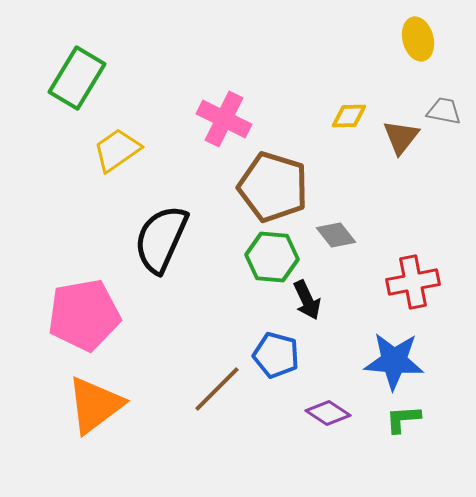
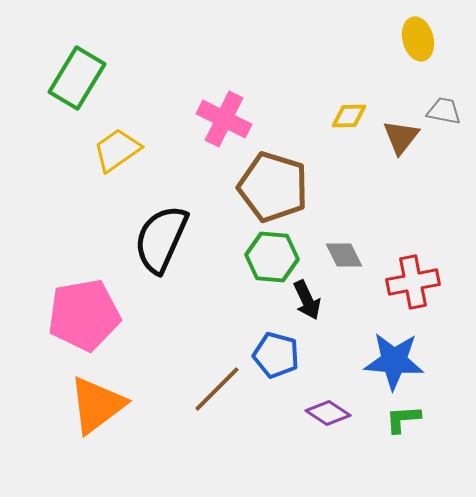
gray diamond: moved 8 px right, 20 px down; rotated 12 degrees clockwise
orange triangle: moved 2 px right
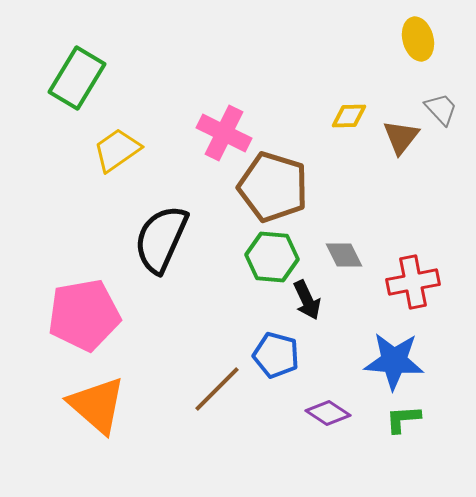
gray trapezoid: moved 3 px left, 2 px up; rotated 36 degrees clockwise
pink cross: moved 14 px down
orange triangle: rotated 42 degrees counterclockwise
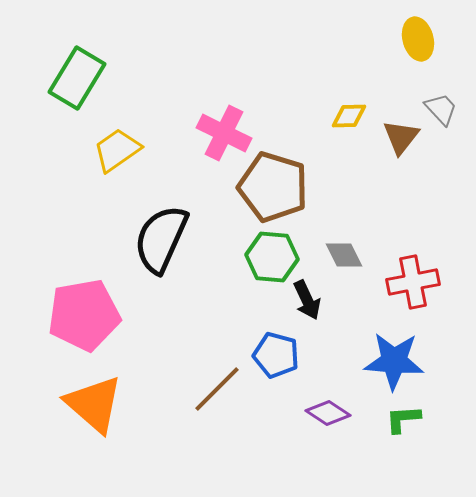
orange triangle: moved 3 px left, 1 px up
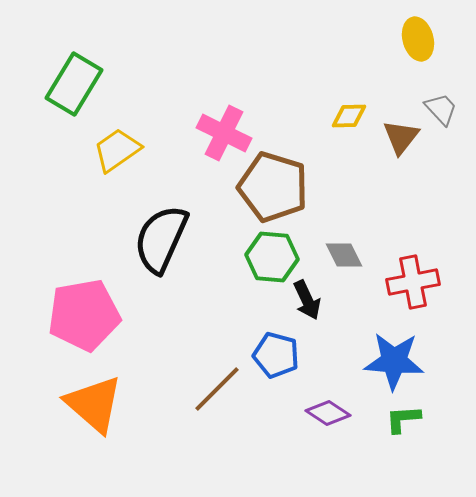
green rectangle: moved 3 px left, 6 px down
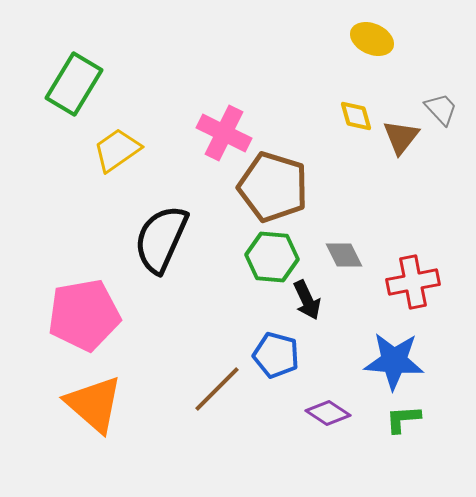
yellow ellipse: moved 46 px left; rotated 51 degrees counterclockwise
yellow diamond: moved 7 px right; rotated 75 degrees clockwise
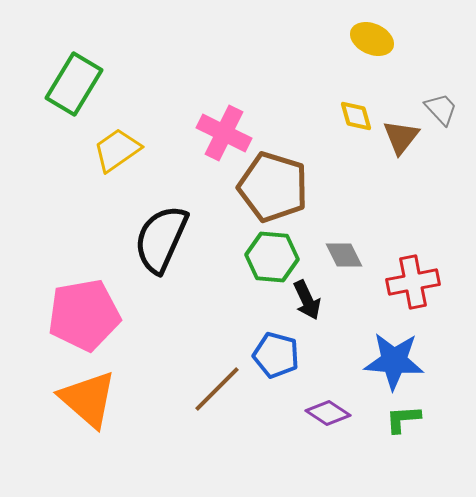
orange triangle: moved 6 px left, 5 px up
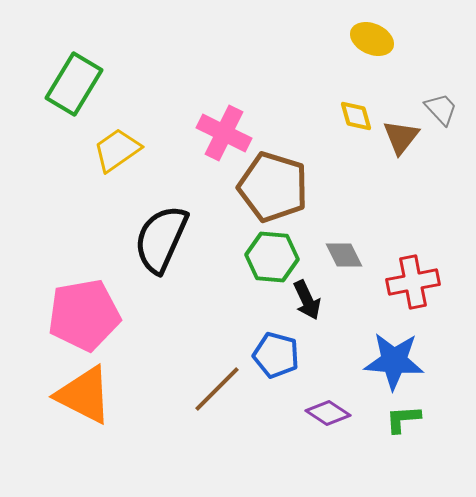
orange triangle: moved 4 px left, 4 px up; rotated 14 degrees counterclockwise
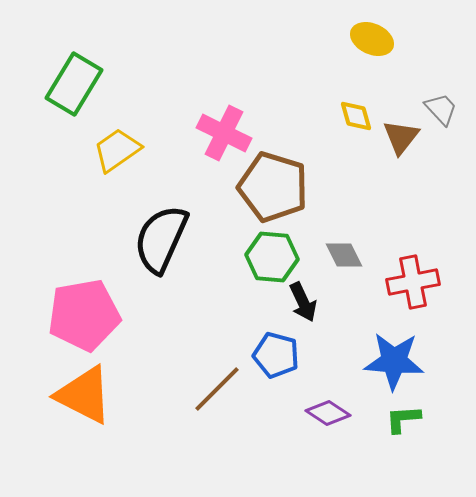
black arrow: moved 4 px left, 2 px down
